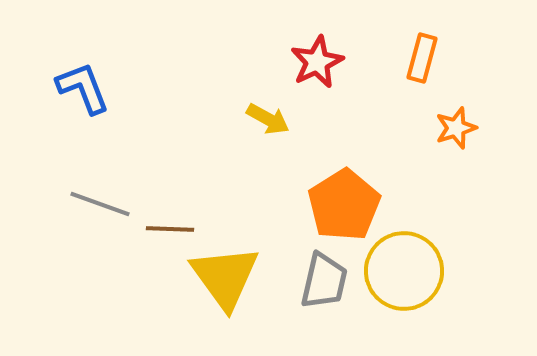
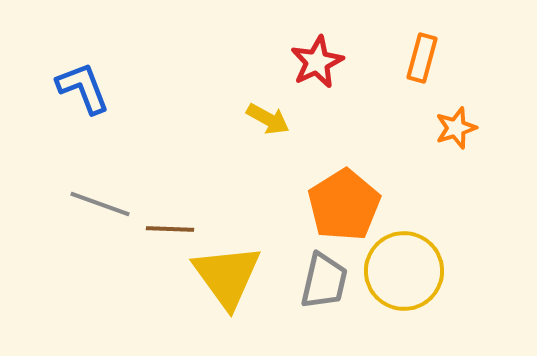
yellow triangle: moved 2 px right, 1 px up
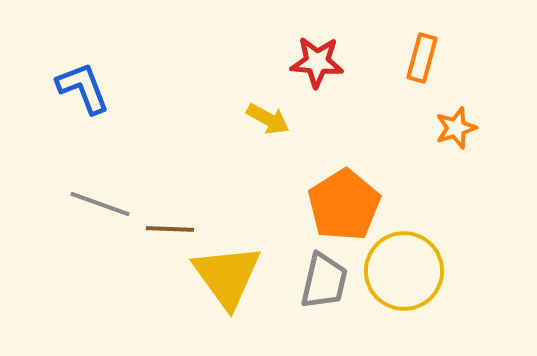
red star: rotated 30 degrees clockwise
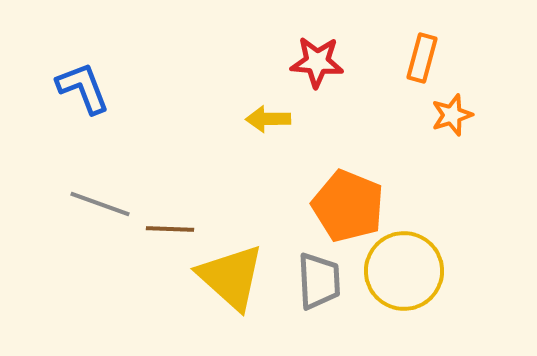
yellow arrow: rotated 150 degrees clockwise
orange star: moved 4 px left, 13 px up
orange pentagon: moved 4 px right, 1 px down; rotated 18 degrees counterclockwise
yellow triangle: moved 4 px right, 1 px down; rotated 12 degrees counterclockwise
gray trapezoid: moved 5 px left; rotated 16 degrees counterclockwise
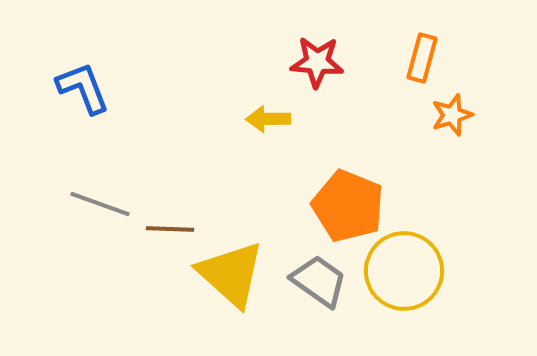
yellow triangle: moved 3 px up
gray trapezoid: rotated 52 degrees counterclockwise
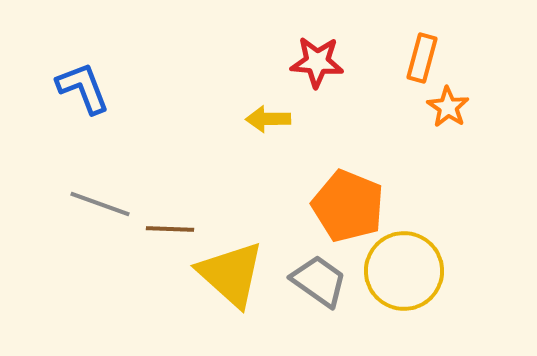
orange star: moved 4 px left, 8 px up; rotated 21 degrees counterclockwise
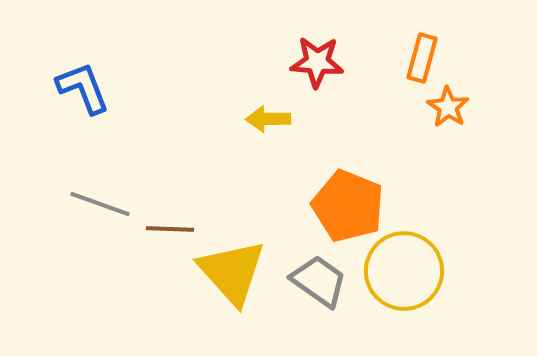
yellow triangle: moved 1 px right, 2 px up; rotated 6 degrees clockwise
